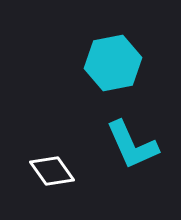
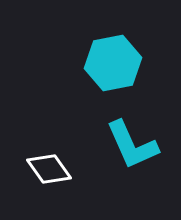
white diamond: moved 3 px left, 2 px up
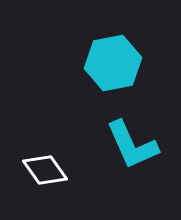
white diamond: moved 4 px left, 1 px down
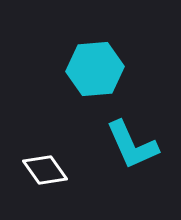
cyan hexagon: moved 18 px left, 6 px down; rotated 6 degrees clockwise
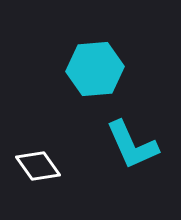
white diamond: moved 7 px left, 4 px up
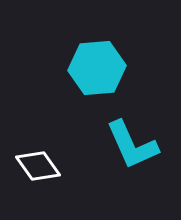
cyan hexagon: moved 2 px right, 1 px up
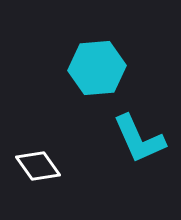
cyan L-shape: moved 7 px right, 6 px up
